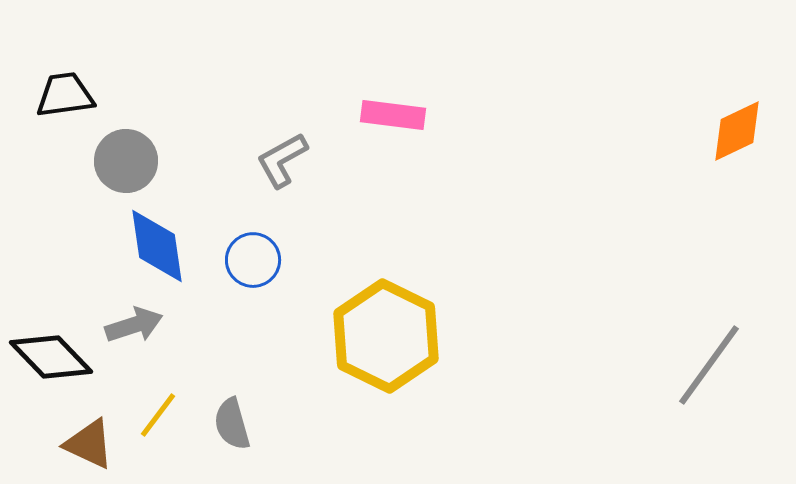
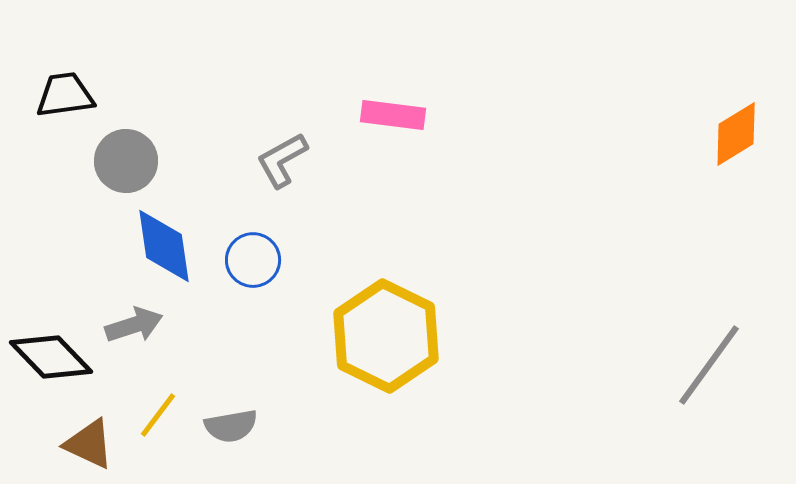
orange diamond: moved 1 px left, 3 px down; rotated 6 degrees counterclockwise
blue diamond: moved 7 px right
gray semicircle: moved 1 px left, 2 px down; rotated 84 degrees counterclockwise
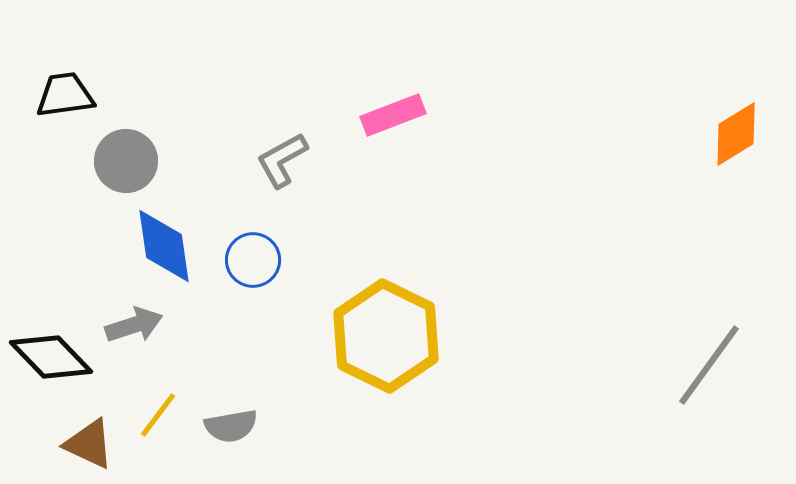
pink rectangle: rotated 28 degrees counterclockwise
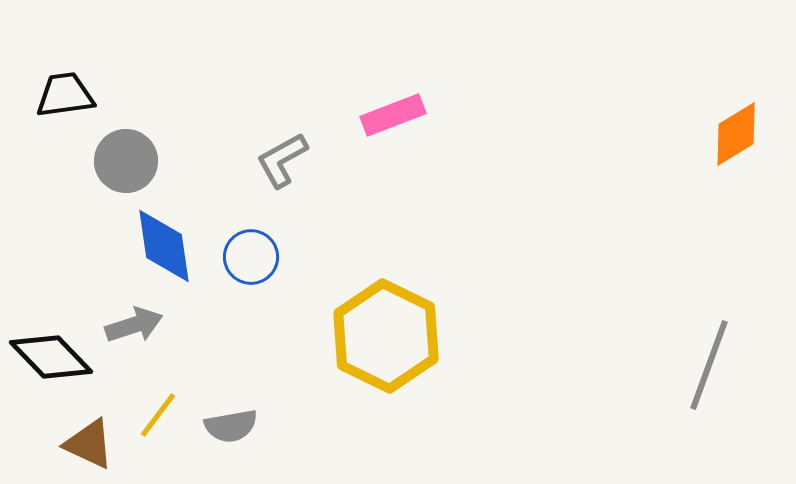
blue circle: moved 2 px left, 3 px up
gray line: rotated 16 degrees counterclockwise
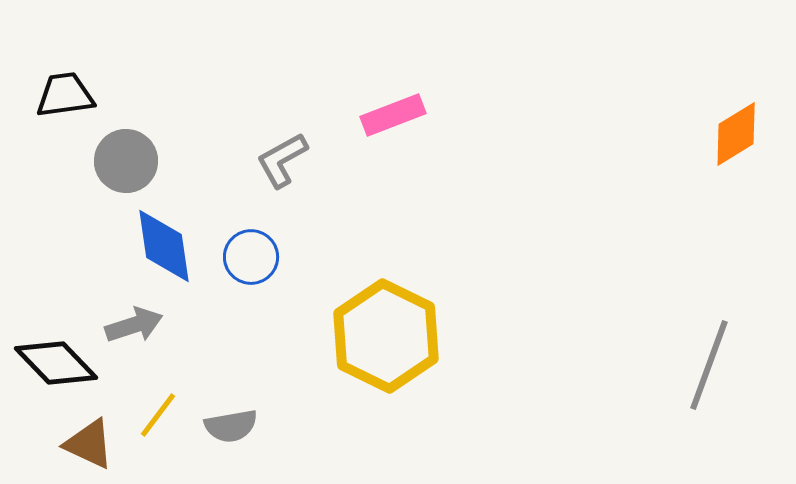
black diamond: moved 5 px right, 6 px down
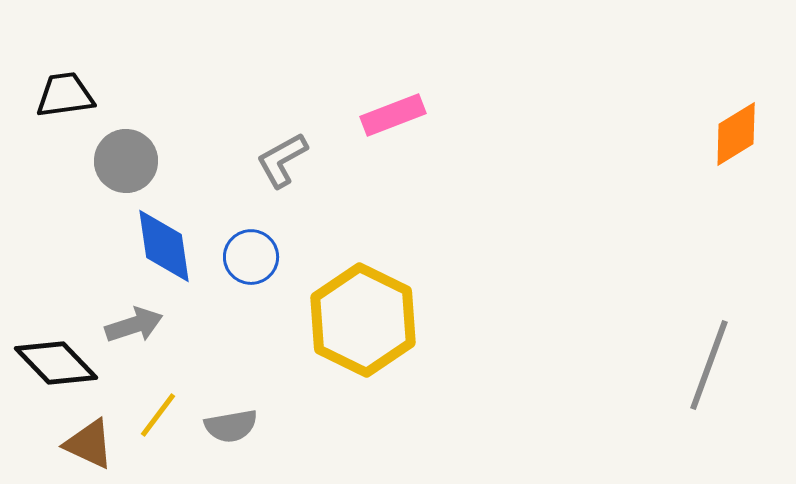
yellow hexagon: moved 23 px left, 16 px up
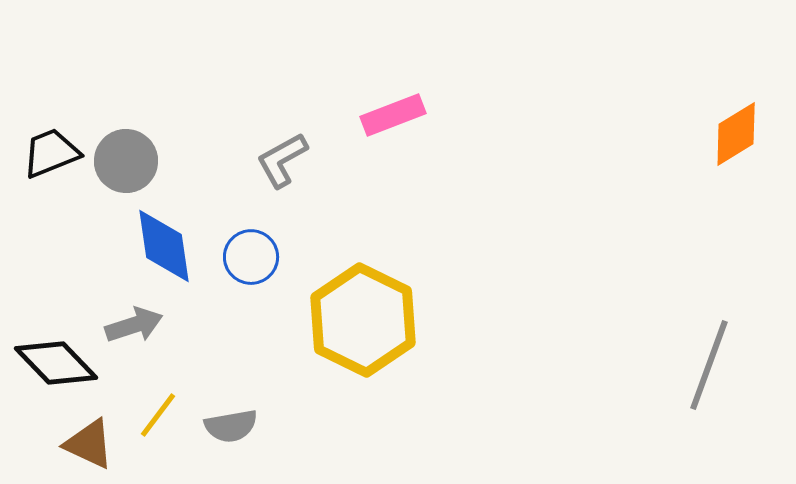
black trapezoid: moved 14 px left, 58 px down; rotated 14 degrees counterclockwise
